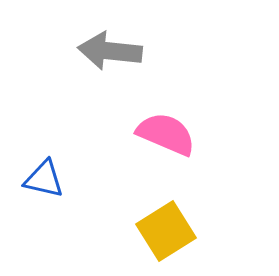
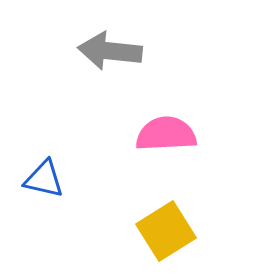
pink semicircle: rotated 26 degrees counterclockwise
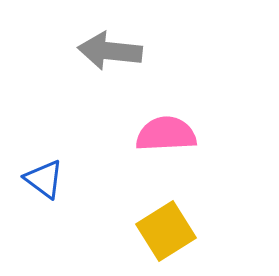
blue triangle: rotated 24 degrees clockwise
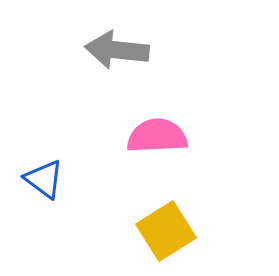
gray arrow: moved 7 px right, 1 px up
pink semicircle: moved 9 px left, 2 px down
